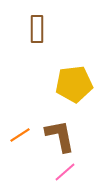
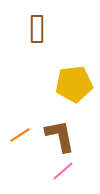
pink line: moved 2 px left, 1 px up
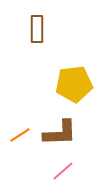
brown L-shape: moved 3 px up; rotated 99 degrees clockwise
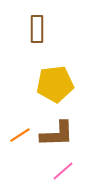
yellow pentagon: moved 19 px left
brown L-shape: moved 3 px left, 1 px down
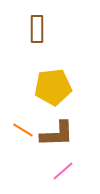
yellow pentagon: moved 2 px left, 3 px down
orange line: moved 3 px right, 5 px up; rotated 65 degrees clockwise
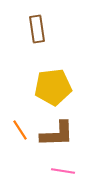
brown rectangle: rotated 8 degrees counterclockwise
orange line: moved 3 px left; rotated 25 degrees clockwise
pink line: rotated 50 degrees clockwise
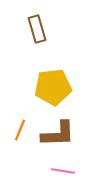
brown rectangle: rotated 8 degrees counterclockwise
orange line: rotated 55 degrees clockwise
brown L-shape: moved 1 px right
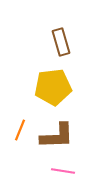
brown rectangle: moved 24 px right, 13 px down
brown L-shape: moved 1 px left, 2 px down
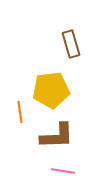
brown rectangle: moved 10 px right, 2 px down
yellow pentagon: moved 2 px left, 3 px down
orange line: moved 18 px up; rotated 30 degrees counterclockwise
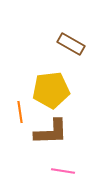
brown rectangle: rotated 44 degrees counterclockwise
brown L-shape: moved 6 px left, 4 px up
